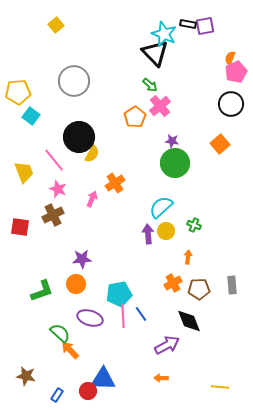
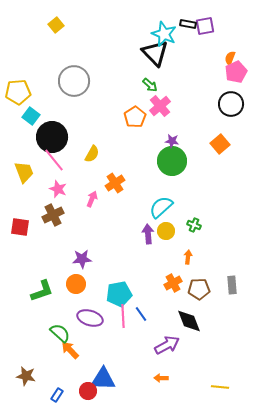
black circle at (79, 137): moved 27 px left
green circle at (175, 163): moved 3 px left, 2 px up
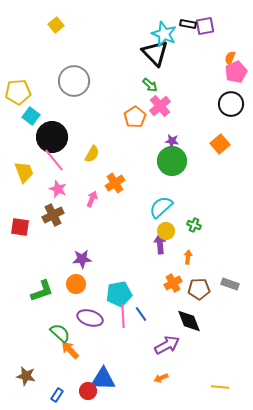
purple arrow at (148, 234): moved 12 px right, 10 px down
gray rectangle at (232, 285): moved 2 px left, 1 px up; rotated 66 degrees counterclockwise
orange arrow at (161, 378): rotated 24 degrees counterclockwise
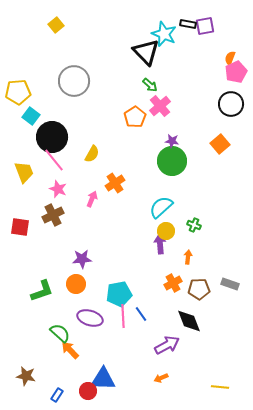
black triangle at (155, 53): moved 9 px left, 1 px up
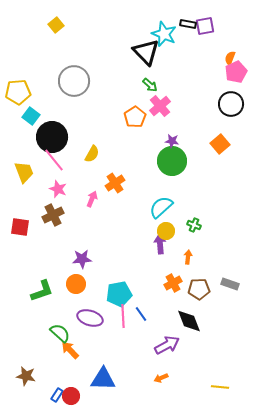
red circle at (88, 391): moved 17 px left, 5 px down
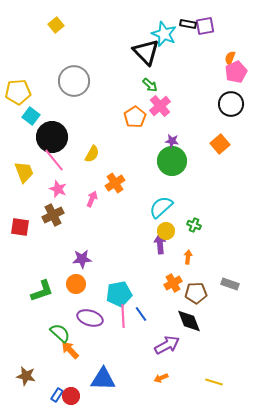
brown pentagon at (199, 289): moved 3 px left, 4 px down
yellow line at (220, 387): moved 6 px left, 5 px up; rotated 12 degrees clockwise
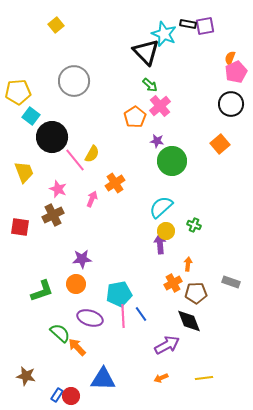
purple star at (172, 141): moved 15 px left
pink line at (54, 160): moved 21 px right
orange arrow at (188, 257): moved 7 px down
gray rectangle at (230, 284): moved 1 px right, 2 px up
orange arrow at (70, 350): moved 7 px right, 3 px up
yellow line at (214, 382): moved 10 px left, 4 px up; rotated 24 degrees counterclockwise
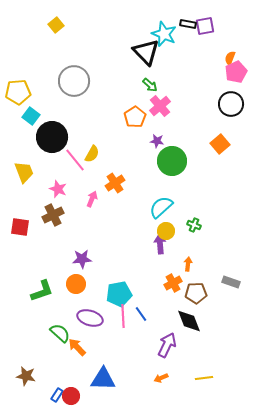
purple arrow at (167, 345): rotated 35 degrees counterclockwise
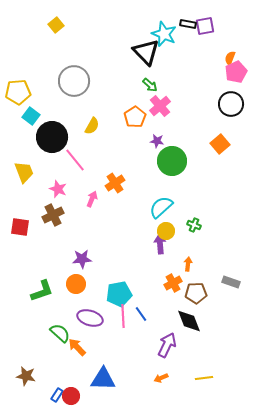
yellow semicircle at (92, 154): moved 28 px up
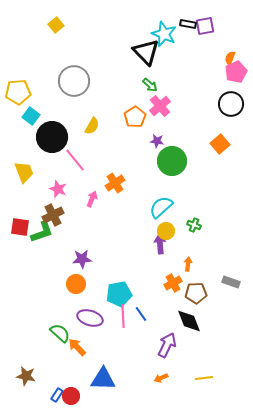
green L-shape at (42, 291): moved 59 px up
